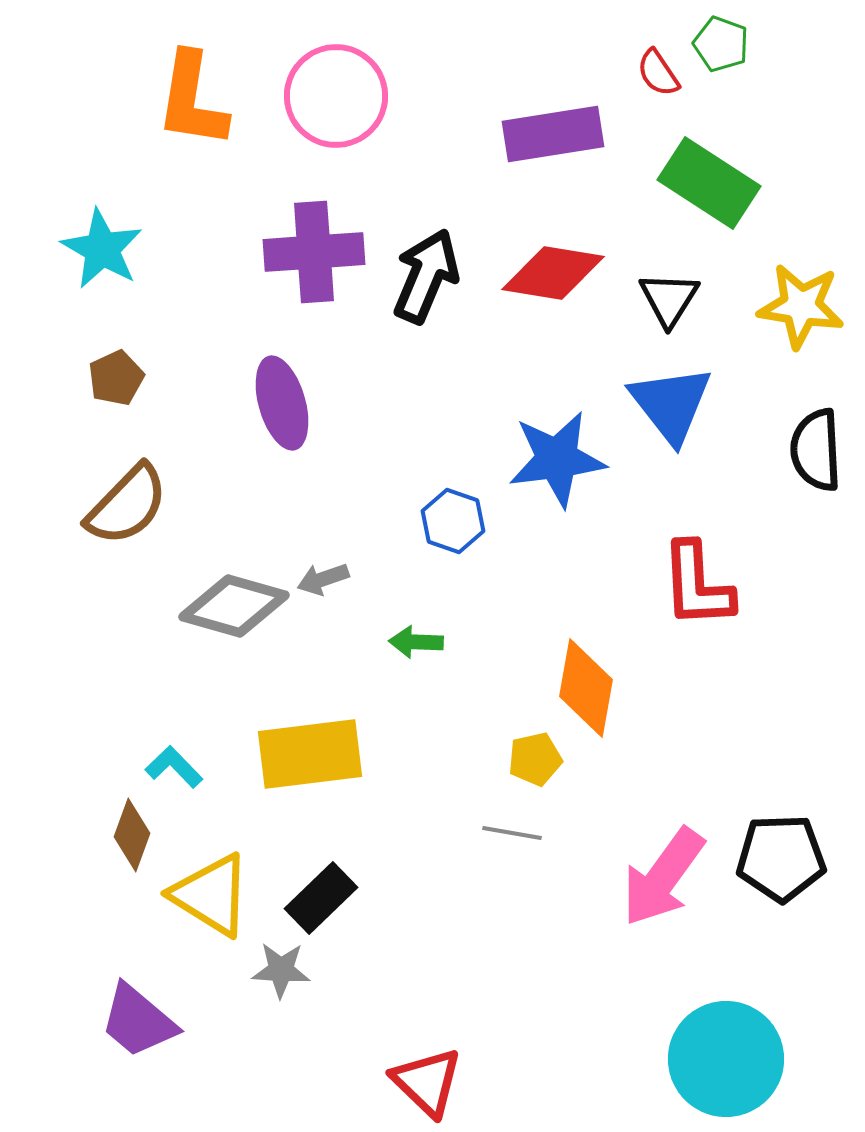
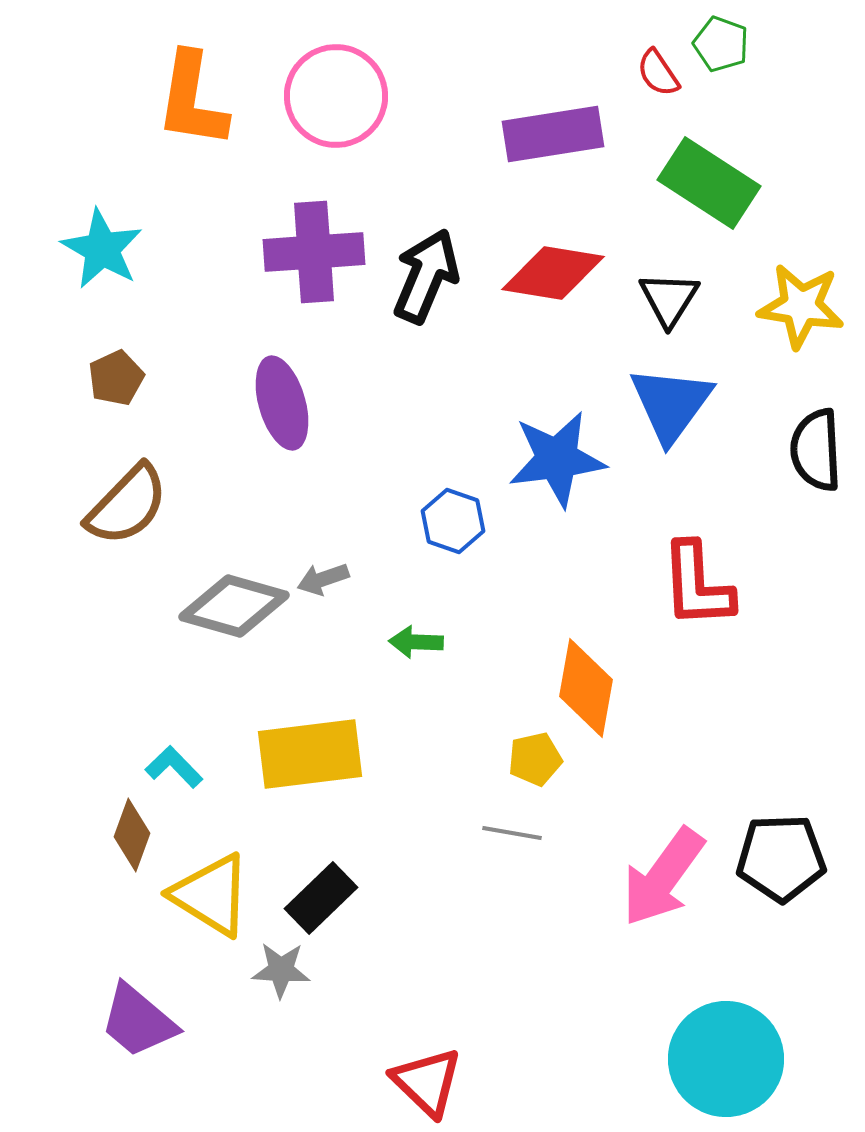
blue triangle: rotated 14 degrees clockwise
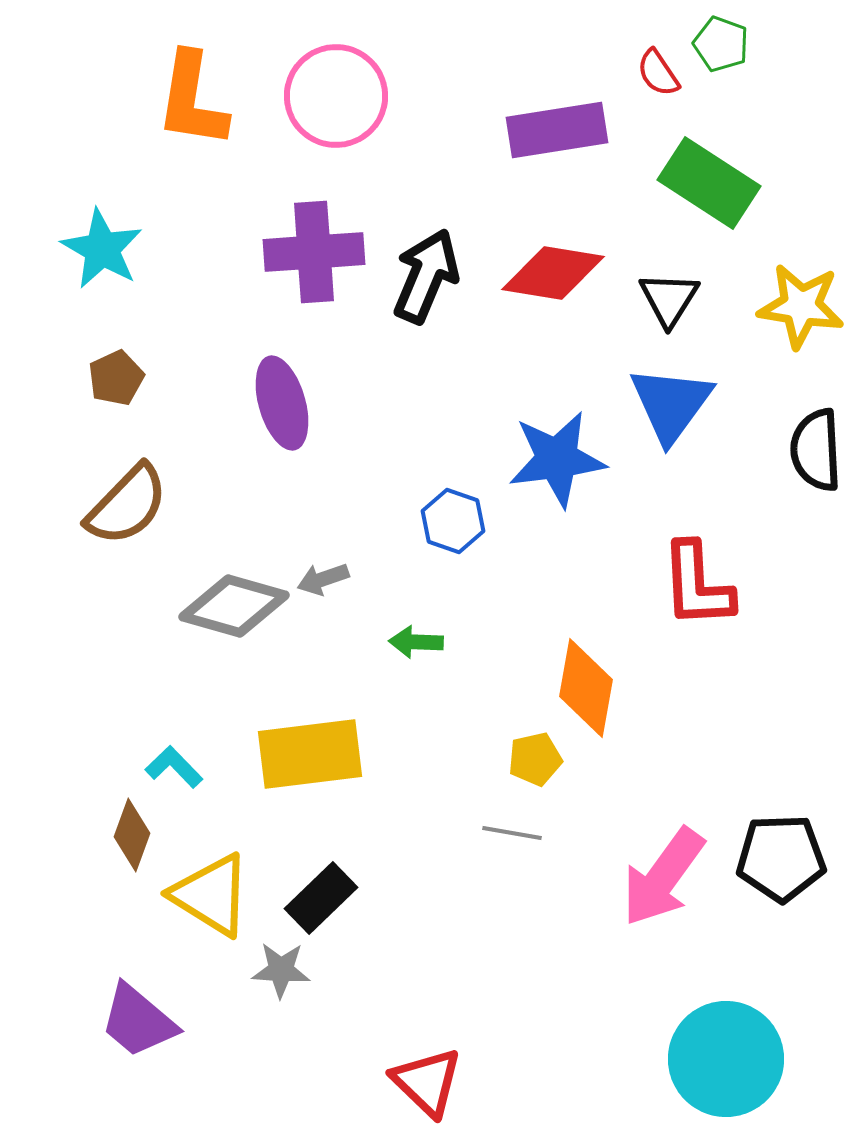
purple rectangle: moved 4 px right, 4 px up
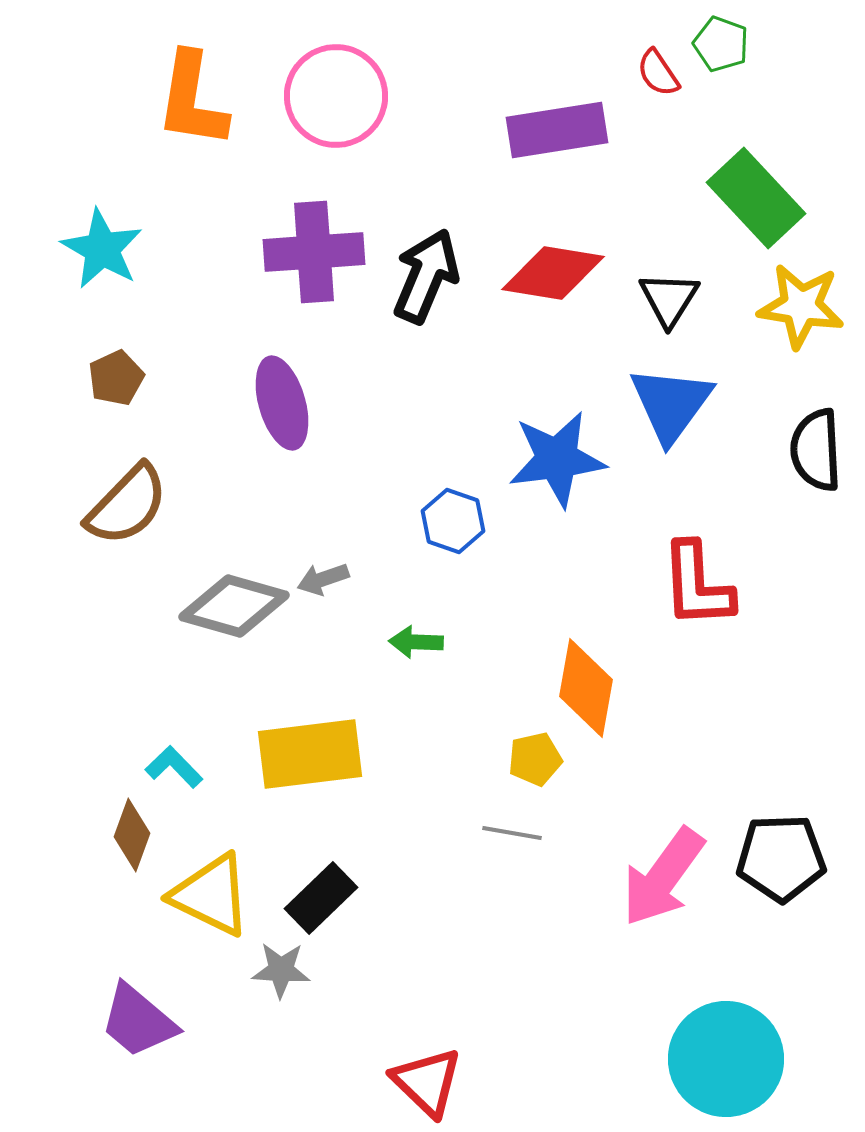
green rectangle: moved 47 px right, 15 px down; rotated 14 degrees clockwise
yellow triangle: rotated 6 degrees counterclockwise
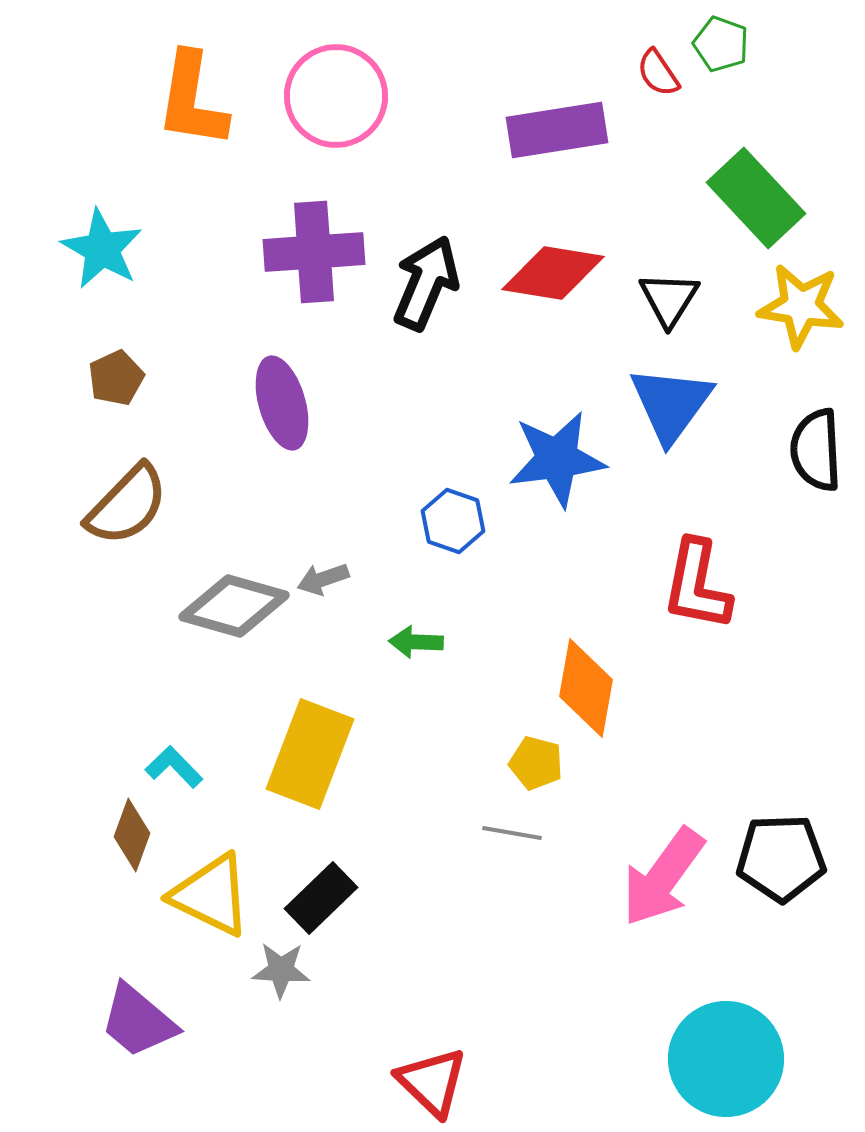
black arrow: moved 7 px down
red L-shape: rotated 14 degrees clockwise
yellow rectangle: rotated 62 degrees counterclockwise
yellow pentagon: moved 1 px right, 4 px down; rotated 28 degrees clockwise
red triangle: moved 5 px right
